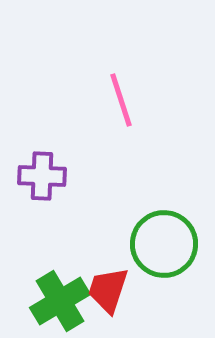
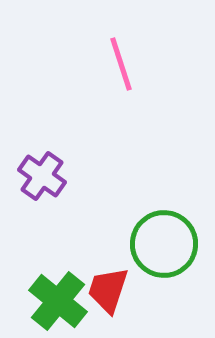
pink line: moved 36 px up
purple cross: rotated 33 degrees clockwise
green cross: moved 2 px left; rotated 20 degrees counterclockwise
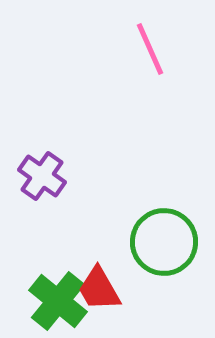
pink line: moved 29 px right, 15 px up; rotated 6 degrees counterclockwise
green circle: moved 2 px up
red trapezoid: moved 9 px left, 1 px up; rotated 48 degrees counterclockwise
